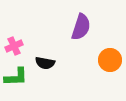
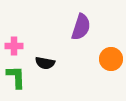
pink cross: rotated 24 degrees clockwise
orange circle: moved 1 px right, 1 px up
green L-shape: rotated 90 degrees counterclockwise
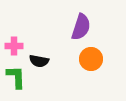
orange circle: moved 20 px left
black semicircle: moved 6 px left, 2 px up
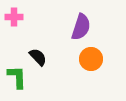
pink cross: moved 29 px up
black semicircle: moved 1 px left, 4 px up; rotated 144 degrees counterclockwise
green L-shape: moved 1 px right
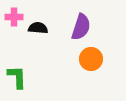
black semicircle: moved 29 px up; rotated 42 degrees counterclockwise
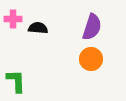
pink cross: moved 1 px left, 2 px down
purple semicircle: moved 11 px right
green L-shape: moved 1 px left, 4 px down
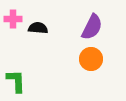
purple semicircle: rotated 8 degrees clockwise
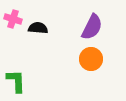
pink cross: rotated 18 degrees clockwise
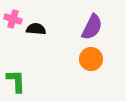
black semicircle: moved 2 px left, 1 px down
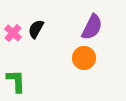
pink cross: moved 14 px down; rotated 24 degrees clockwise
black semicircle: rotated 66 degrees counterclockwise
orange circle: moved 7 px left, 1 px up
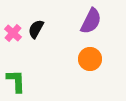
purple semicircle: moved 1 px left, 6 px up
orange circle: moved 6 px right, 1 px down
